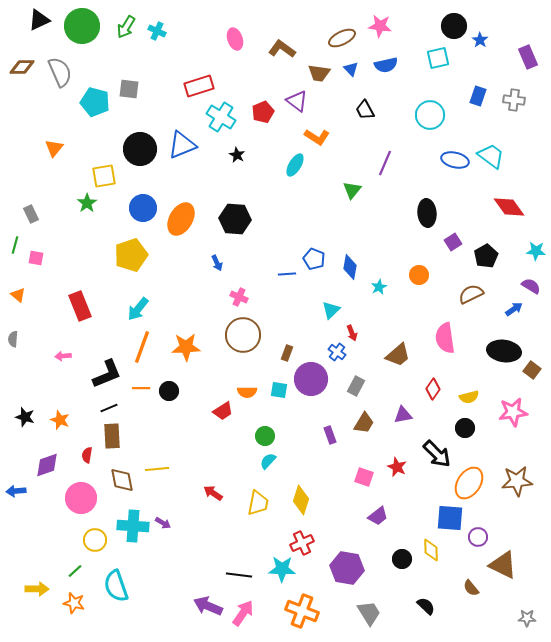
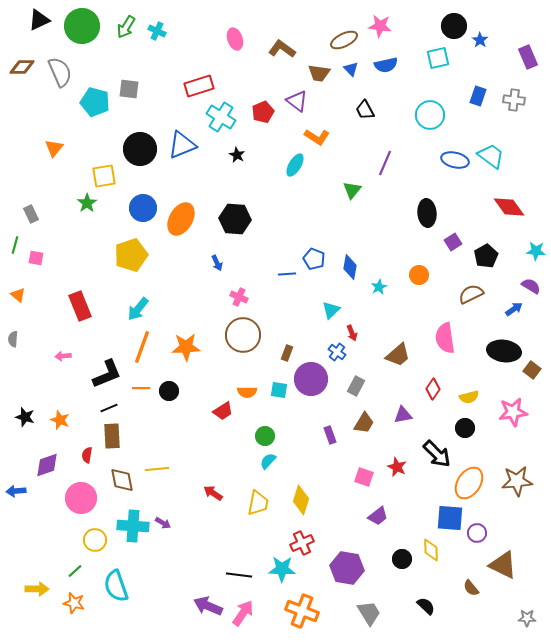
brown ellipse at (342, 38): moved 2 px right, 2 px down
purple circle at (478, 537): moved 1 px left, 4 px up
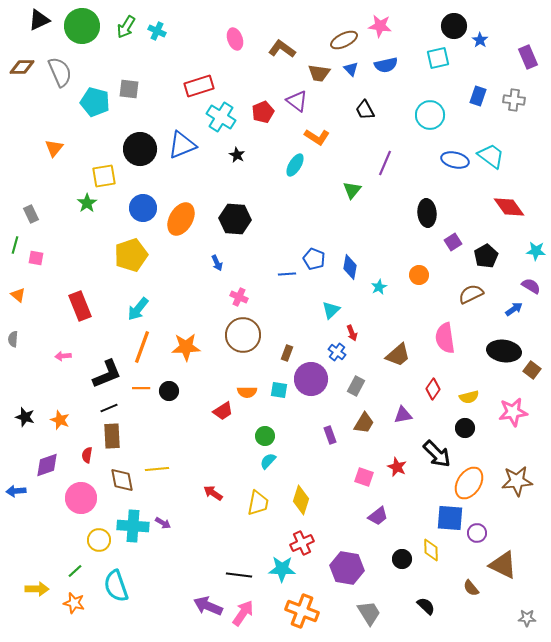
yellow circle at (95, 540): moved 4 px right
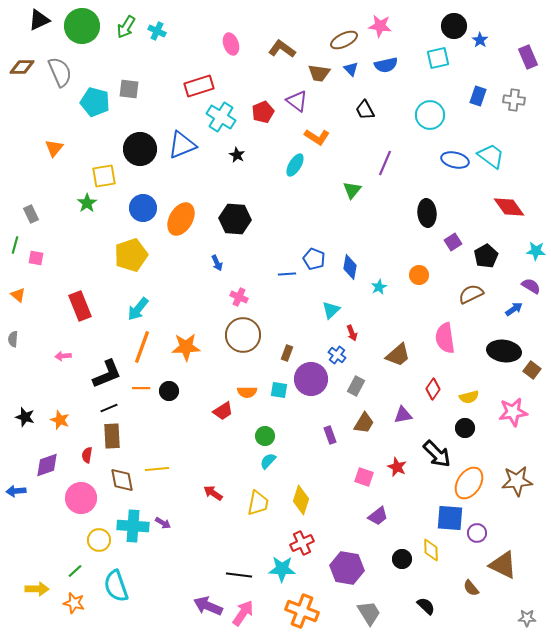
pink ellipse at (235, 39): moved 4 px left, 5 px down
blue cross at (337, 352): moved 3 px down
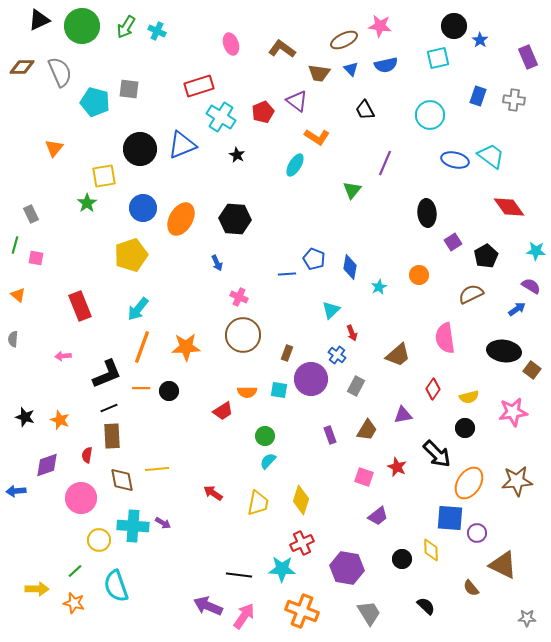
blue arrow at (514, 309): moved 3 px right
brown trapezoid at (364, 423): moved 3 px right, 7 px down
pink arrow at (243, 613): moved 1 px right, 3 px down
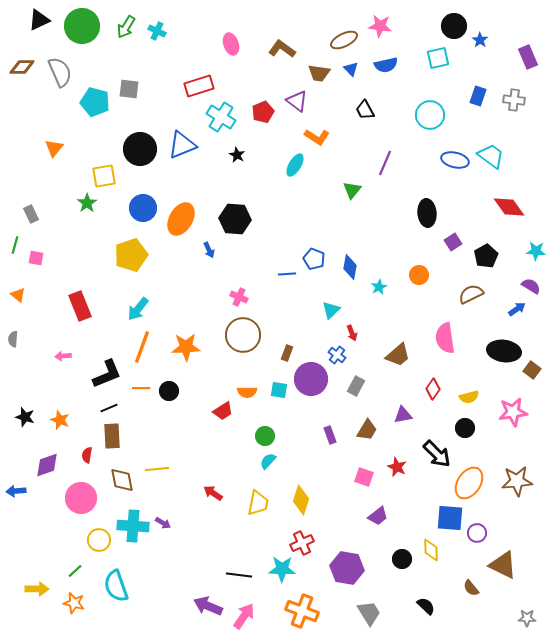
blue arrow at (217, 263): moved 8 px left, 13 px up
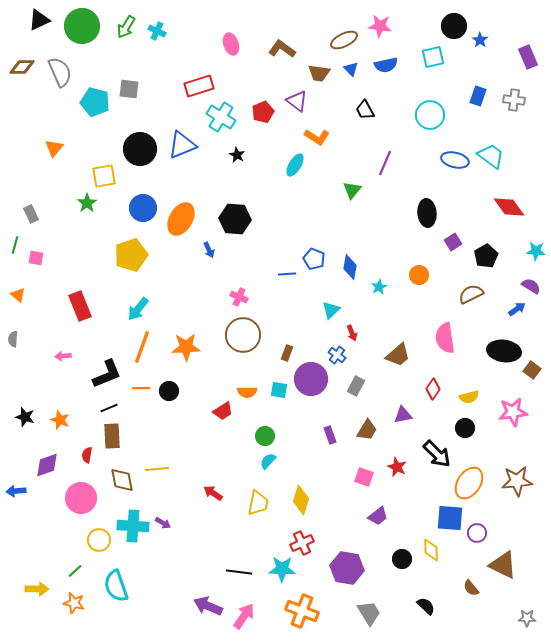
cyan square at (438, 58): moved 5 px left, 1 px up
black line at (239, 575): moved 3 px up
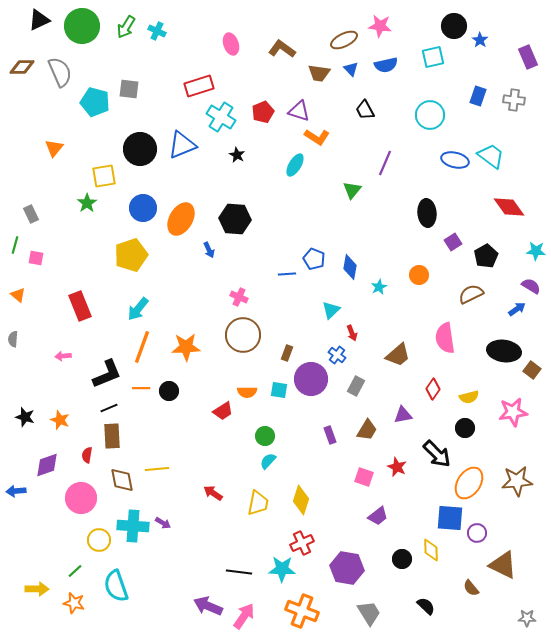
purple triangle at (297, 101): moved 2 px right, 10 px down; rotated 20 degrees counterclockwise
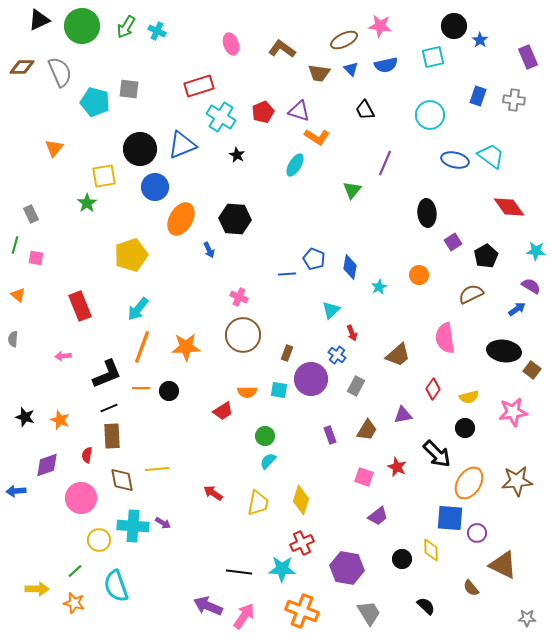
blue circle at (143, 208): moved 12 px right, 21 px up
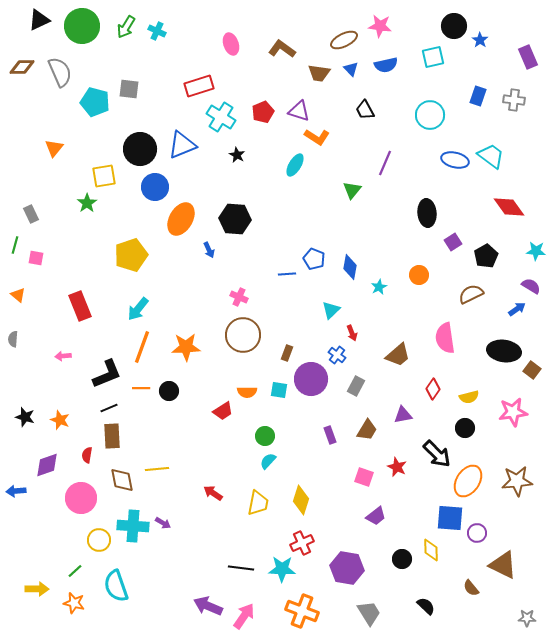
orange ellipse at (469, 483): moved 1 px left, 2 px up
purple trapezoid at (378, 516): moved 2 px left
black line at (239, 572): moved 2 px right, 4 px up
